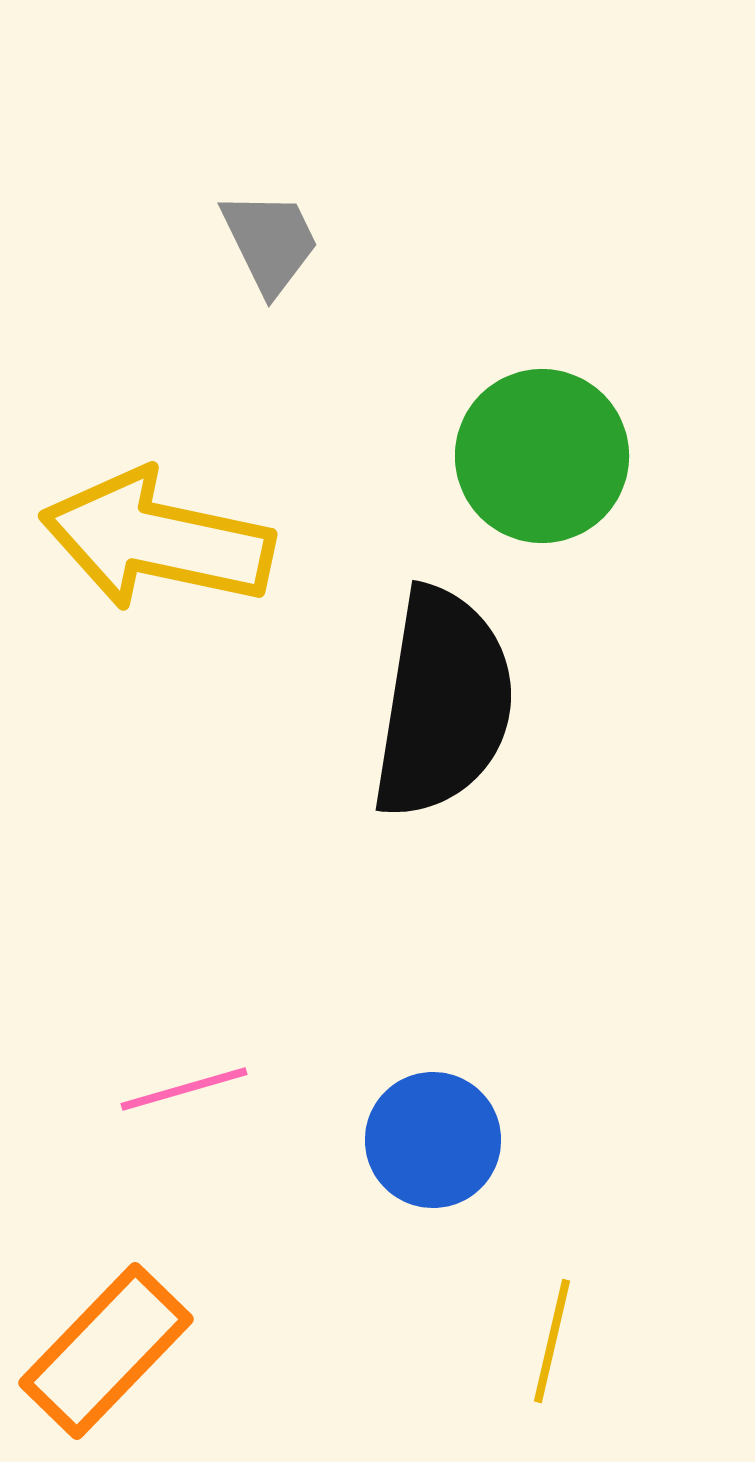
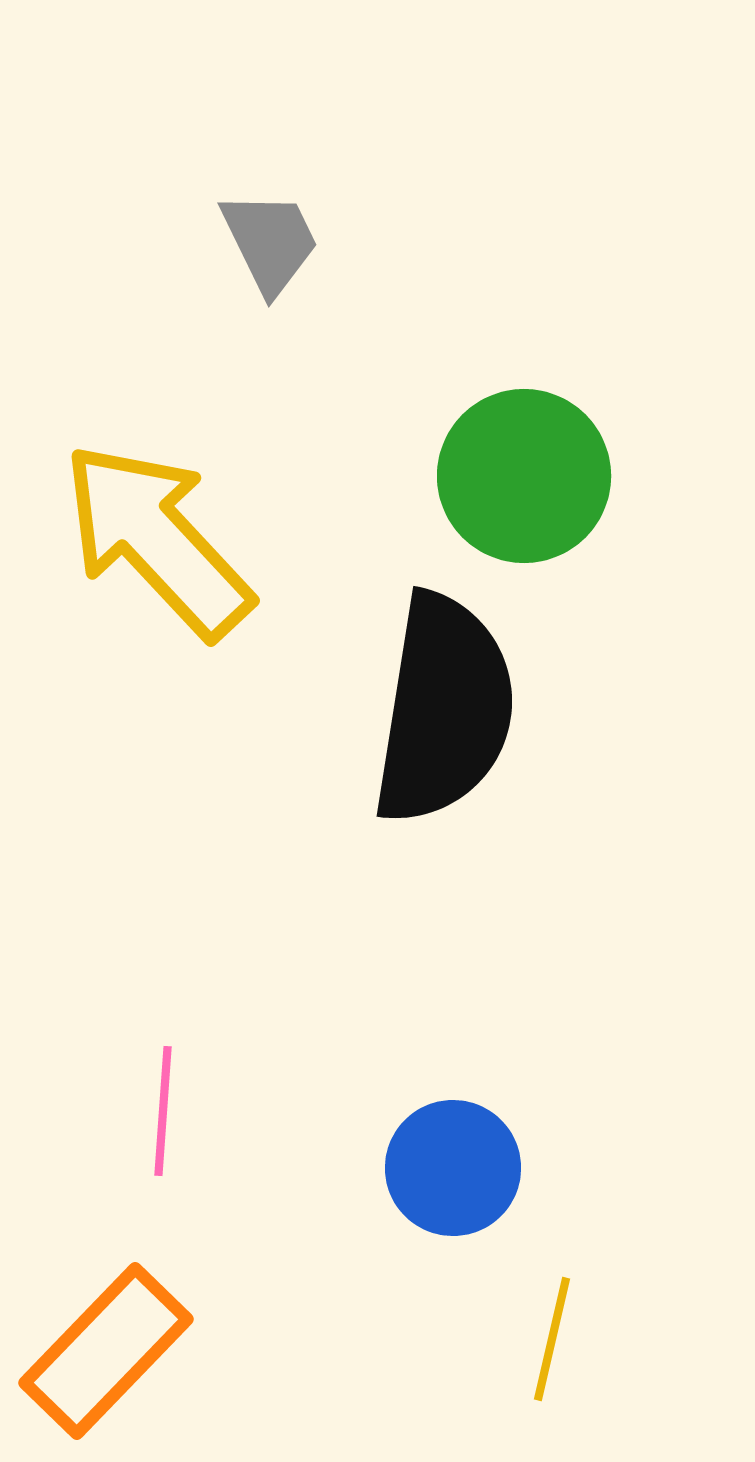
green circle: moved 18 px left, 20 px down
yellow arrow: rotated 35 degrees clockwise
black semicircle: moved 1 px right, 6 px down
pink line: moved 21 px left, 22 px down; rotated 70 degrees counterclockwise
blue circle: moved 20 px right, 28 px down
yellow line: moved 2 px up
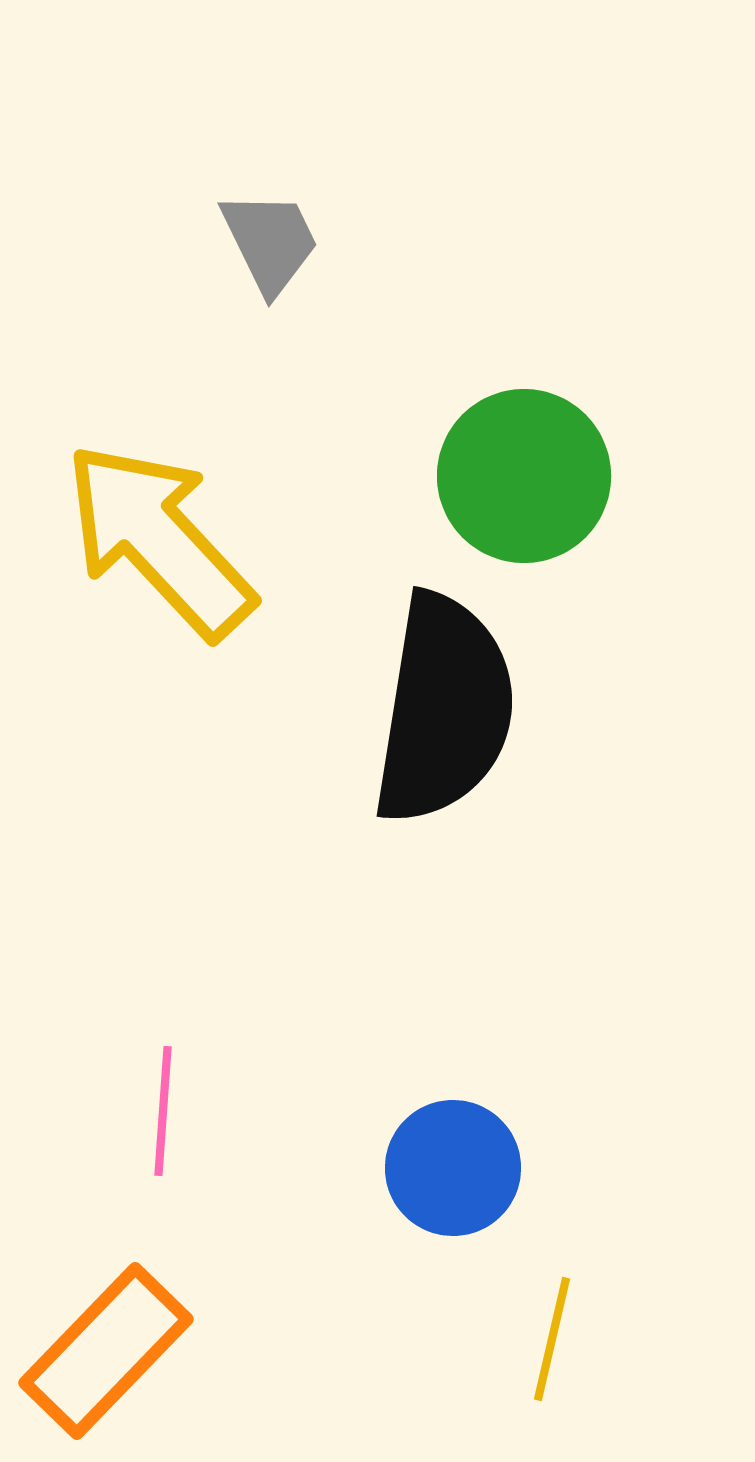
yellow arrow: moved 2 px right
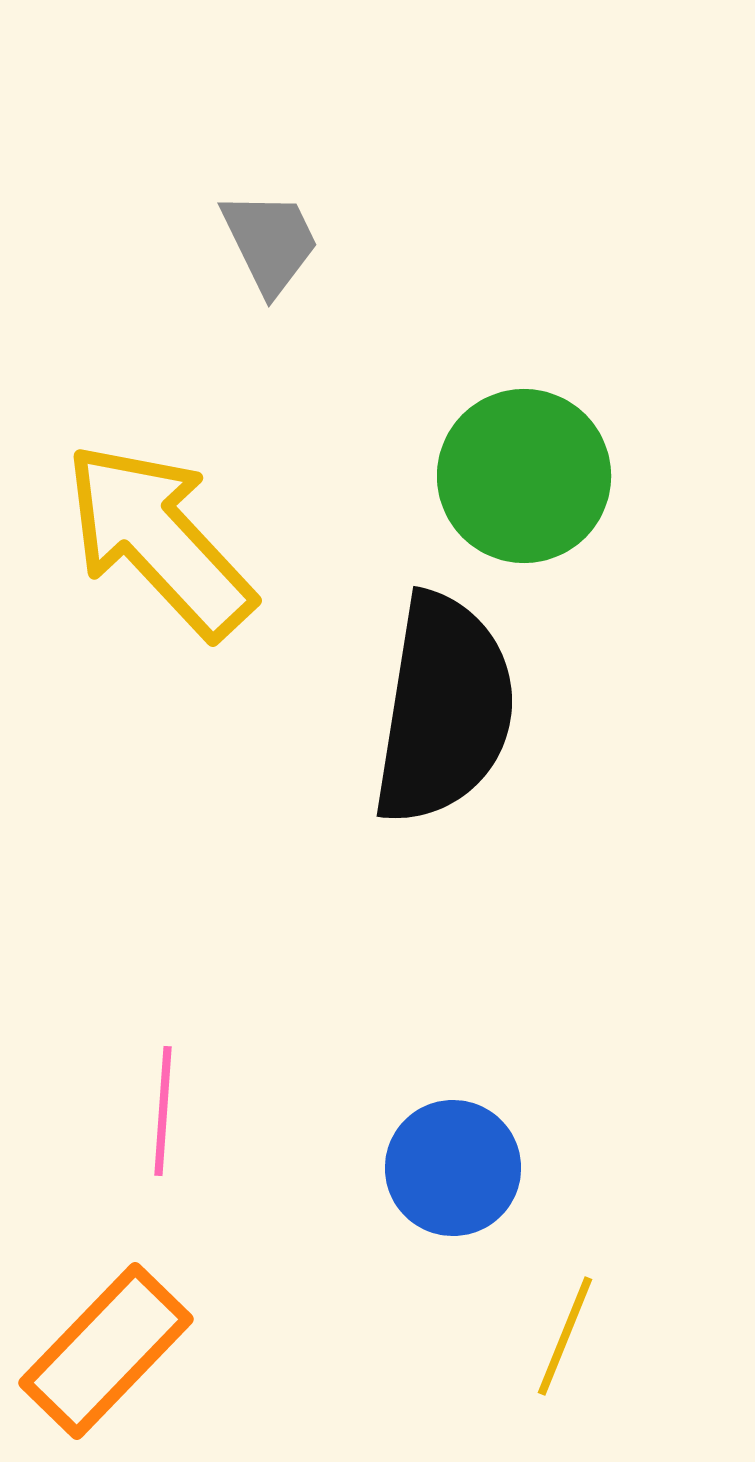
yellow line: moved 13 px right, 3 px up; rotated 9 degrees clockwise
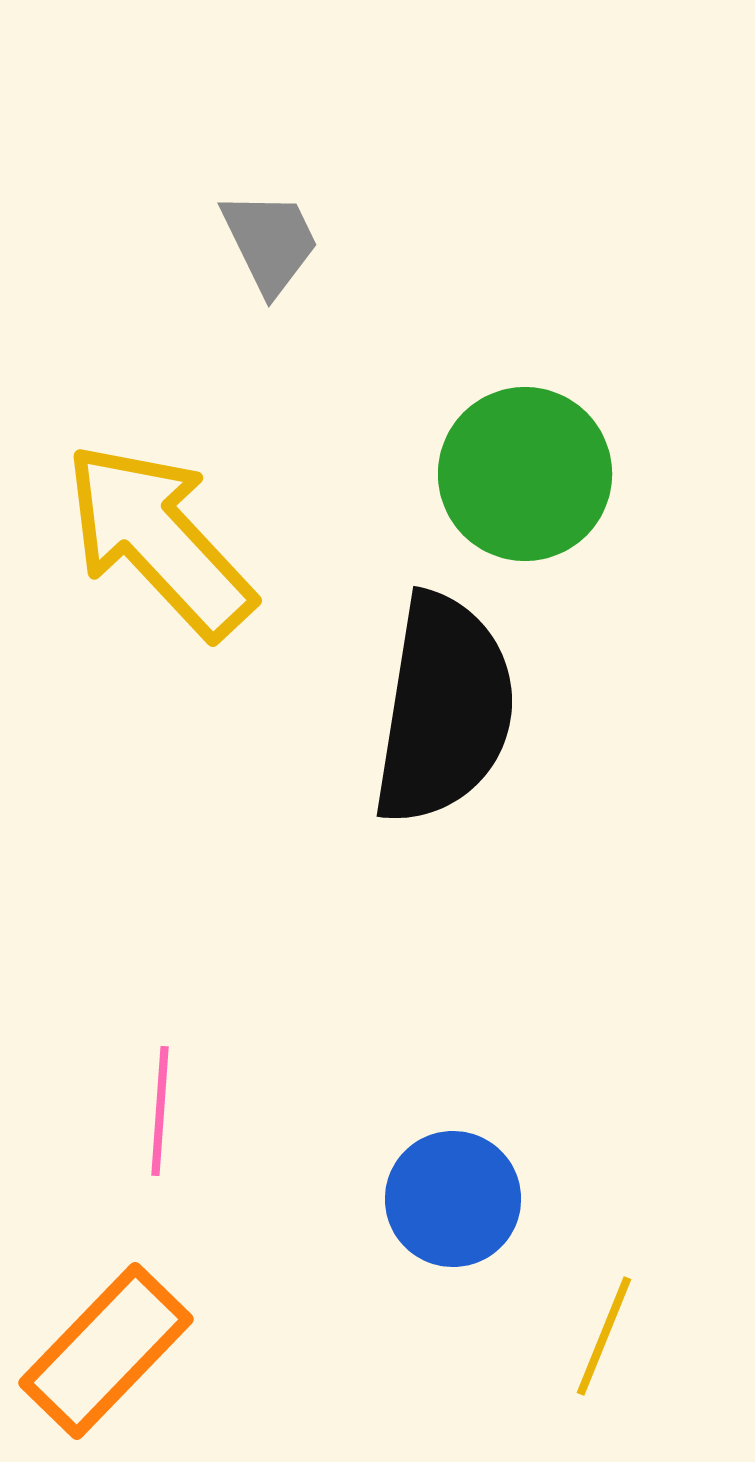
green circle: moved 1 px right, 2 px up
pink line: moved 3 px left
blue circle: moved 31 px down
yellow line: moved 39 px right
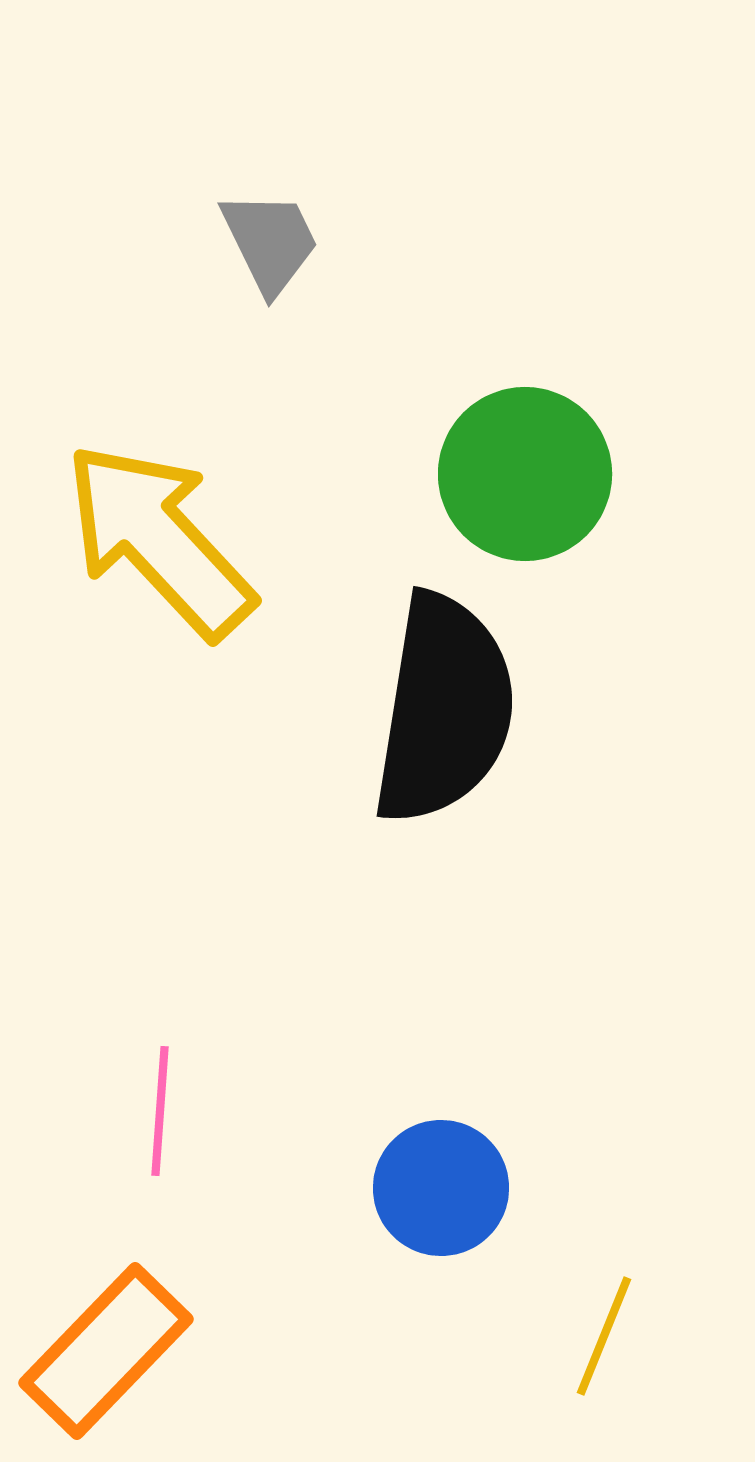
blue circle: moved 12 px left, 11 px up
